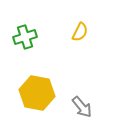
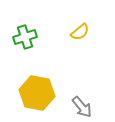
yellow semicircle: rotated 24 degrees clockwise
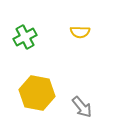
yellow semicircle: rotated 42 degrees clockwise
green cross: rotated 10 degrees counterclockwise
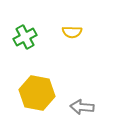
yellow semicircle: moved 8 px left
gray arrow: rotated 135 degrees clockwise
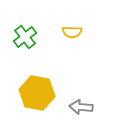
green cross: rotated 10 degrees counterclockwise
gray arrow: moved 1 px left
